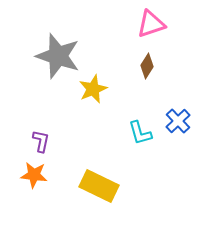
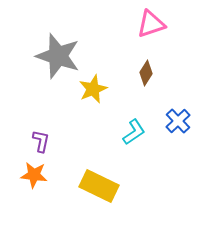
brown diamond: moved 1 px left, 7 px down
cyan L-shape: moved 6 px left, 1 px up; rotated 108 degrees counterclockwise
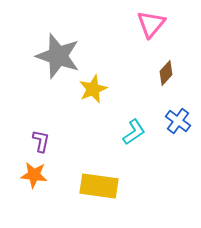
pink triangle: rotated 32 degrees counterclockwise
brown diamond: moved 20 px right; rotated 10 degrees clockwise
blue cross: rotated 10 degrees counterclockwise
yellow rectangle: rotated 18 degrees counterclockwise
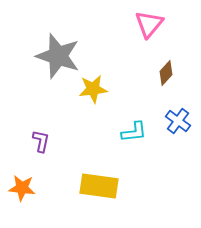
pink triangle: moved 2 px left
yellow star: rotated 16 degrees clockwise
cyan L-shape: rotated 28 degrees clockwise
orange star: moved 12 px left, 13 px down
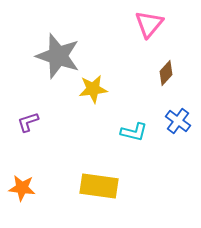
cyan L-shape: rotated 20 degrees clockwise
purple L-shape: moved 13 px left, 19 px up; rotated 120 degrees counterclockwise
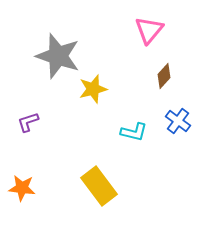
pink triangle: moved 6 px down
brown diamond: moved 2 px left, 3 px down
yellow star: rotated 8 degrees counterclockwise
yellow rectangle: rotated 45 degrees clockwise
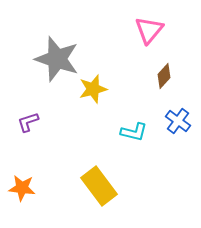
gray star: moved 1 px left, 3 px down
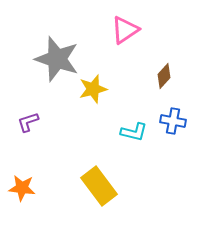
pink triangle: moved 24 px left; rotated 16 degrees clockwise
blue cross: moved 5 px left; rotated 25 degrees counterclockwise
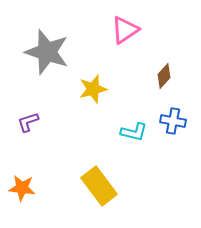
gray star: moved 10 px left, 7 px up
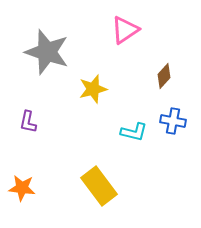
purple L-shape: rotated 60 degrees counterclockwise
